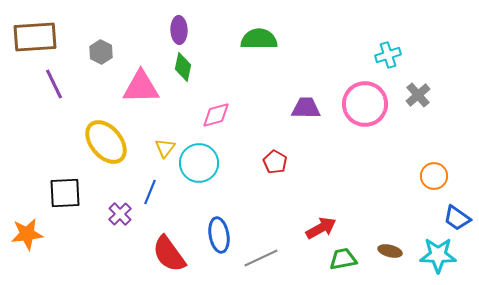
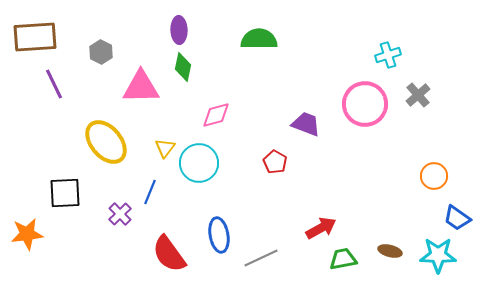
purple trapezoid: moved 16 px down; rotated 20 degrees clockwise
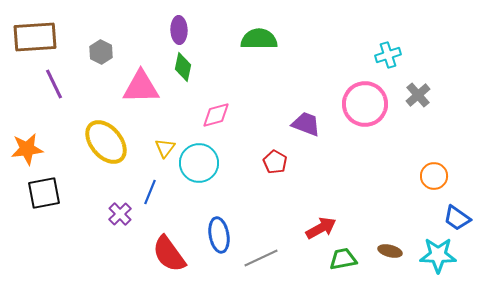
black square: moved 21 px left; rotated 8 degrees counterclockwise
orange star: moved 85 px up
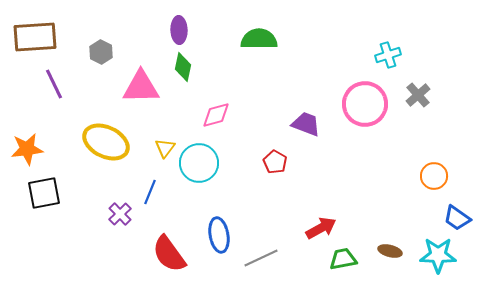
yellow ellipse: rotated 24 degrees counterclockwise
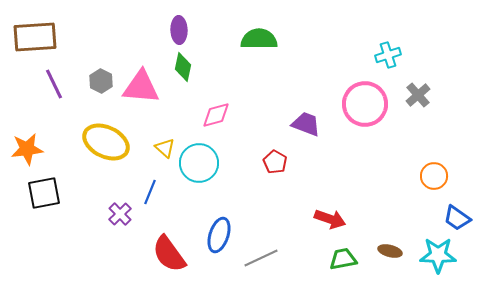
gray hexagon: moved 29 px down
pink triangle: rotated 6 degrees clockwise
yellow triangle: rotated 25 degrees counterclockwise
red arrow: moved 9 px right, 9 px up; rotated 48 degrees clockwise
blue ellipse: rotated 28 degrees clockwise
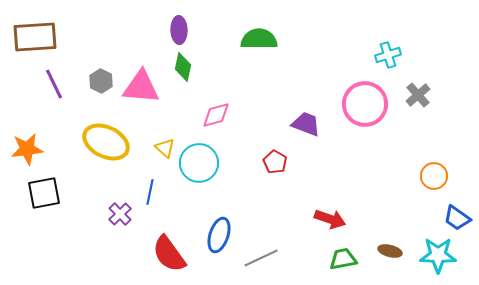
blue line: rotated 10 degrees counterclockwise
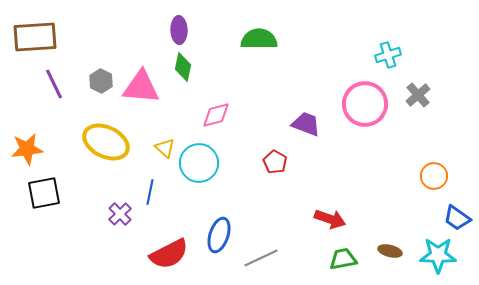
red semicircle: rotated 81 degrees counterclockwise
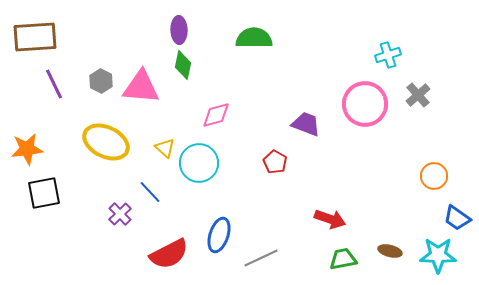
green semicircle: moved 5 px left, 1 px up
green diamond: moved 2 px up
blue line: rotated 55 degrees counterclockwise
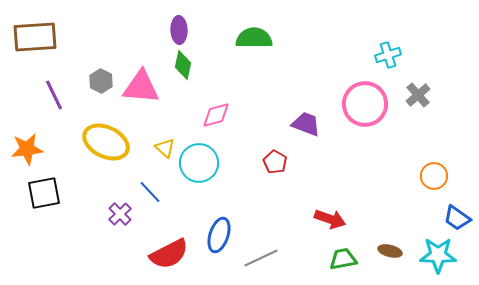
purple line: moved 11 px down
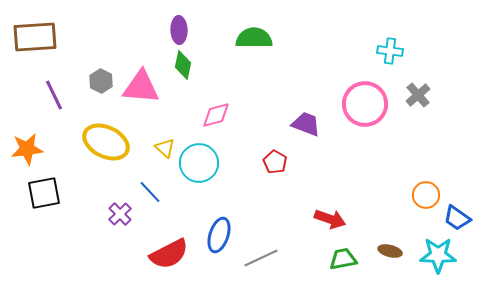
cyan cross: moved 2 px right, 4 px up; rotated 25 degrees clockwise
orange circle: moved 8 px left, 19 px down
